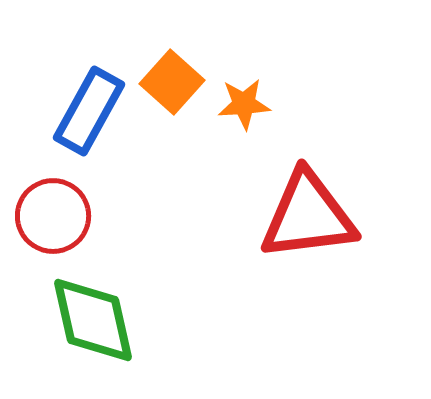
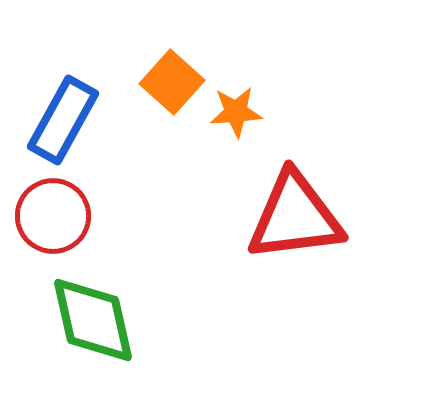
orange star: moved 8 px left, 8 px down
blue rectangle: moved 26 px left, 9 px down
red triangle: moved 13 px left, 1 px down
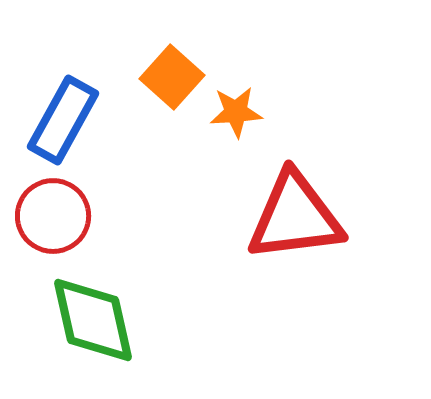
orange square: moved 5 px up
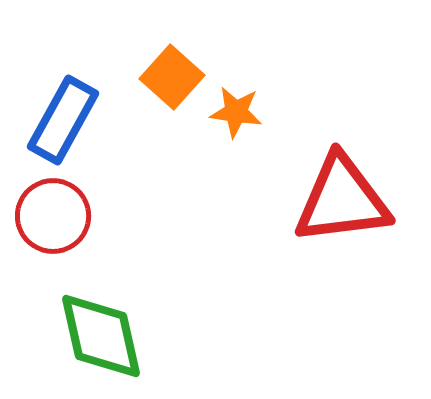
orange star: rotated 12 degrees clockwise
red triangle: moved 47 px right, 17 px up
green diamond: moved 8 px right, 16 px down
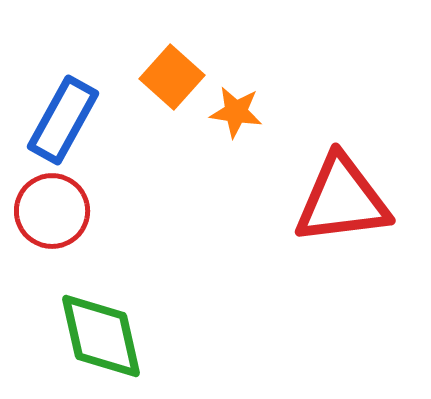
red circle: moved 1 px left, 5 px up
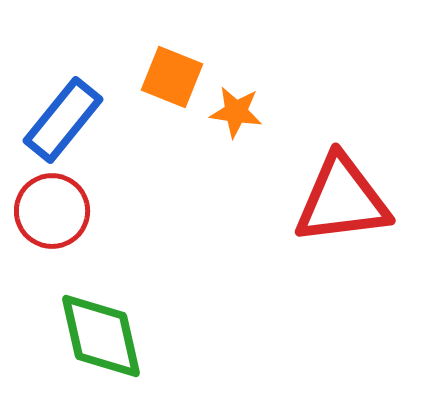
orange square: rotated 20 degrees counterclockwise
blue rectangle: rotated 10 degrees clockwise
